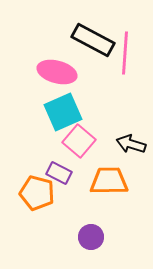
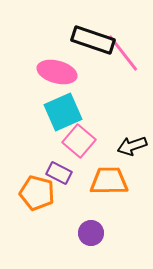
black rectangle: rotated 9 degrees counterclockwise
pink line: moved 2 px left; rotated 42 degrees counterclockwise
black arrow: moved 1 px right, 2 px down; rotated 36 degrees counterclockwise
purple circle: moved 4 px up
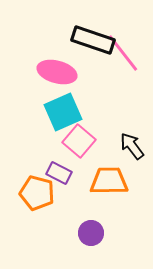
black arrow: rotated 72 degrees clockwise
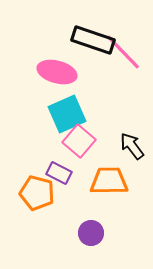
pink line: moved 1 px up; rotated 6 degrees counterclockwise
cyan square: moved 4 px right, 2 px down
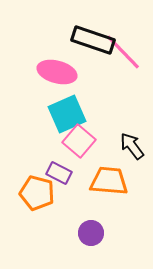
orange trapezoid: rotated 6 degrees clockwise
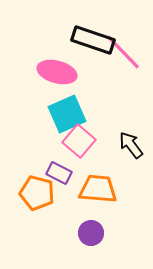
black arrow: moved 1 px left, 1 px up
orange trapezoid: moved 11 px left, 8 px down
